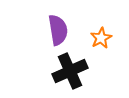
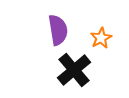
black cross: moved 4 px right, 1 px up; rotated 16 degrees counterclockwise
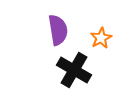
black cross: rotated 20 degrees counterclockwise
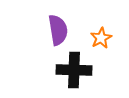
black cross: rotated 28 degrees counterclockwise
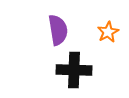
orange star: moved 7 px right, 6 px up
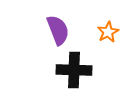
purple semicircle: rotated 12 degrees counterclockwise
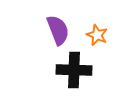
orange star: moved 11 px left, 3 px down; rotated 20 degrees counterclockwise
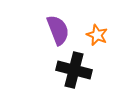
black cross: rotated 12 degrees clockwise
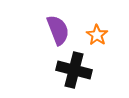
orange star: rotated 10 degrees clockwise
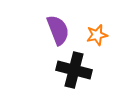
orange star: rotated 25 degrees clockwise
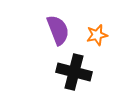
black cross: moved 2 px down
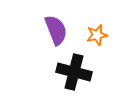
purple semicircle: moved 2 px left
